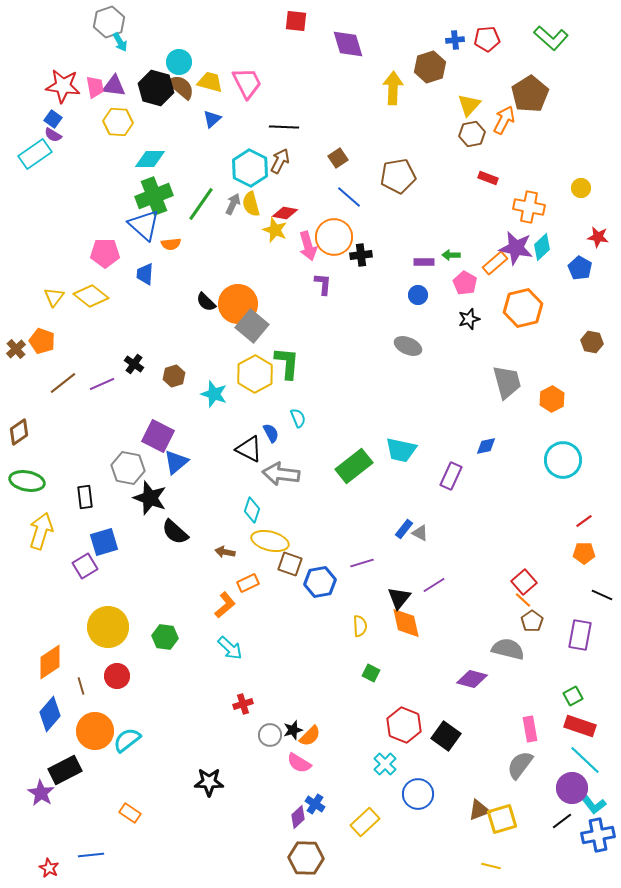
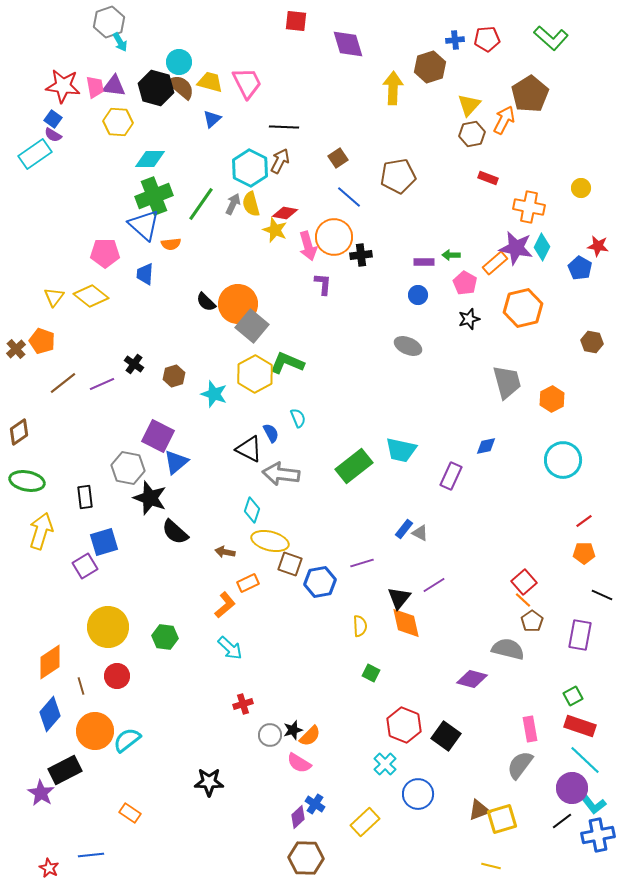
red star at (598, 237): moved 9 px down
cyan diamond at (542, 247): rotated 20 degrees counterclockwise
green L-shape at (287, 363): rotated 72 degrees counterclockwise
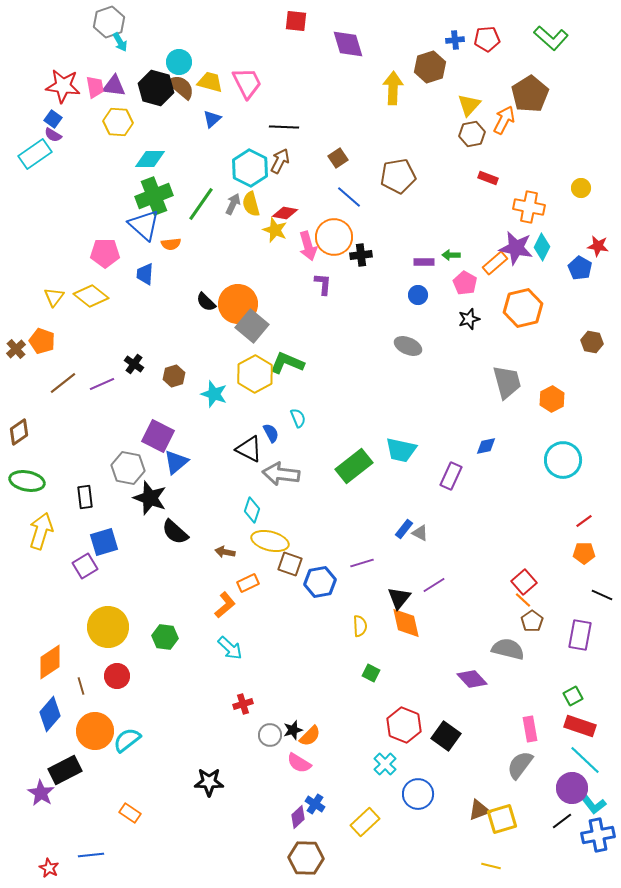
purple diamond at (472, 679): rotated 32 degrees clockwise
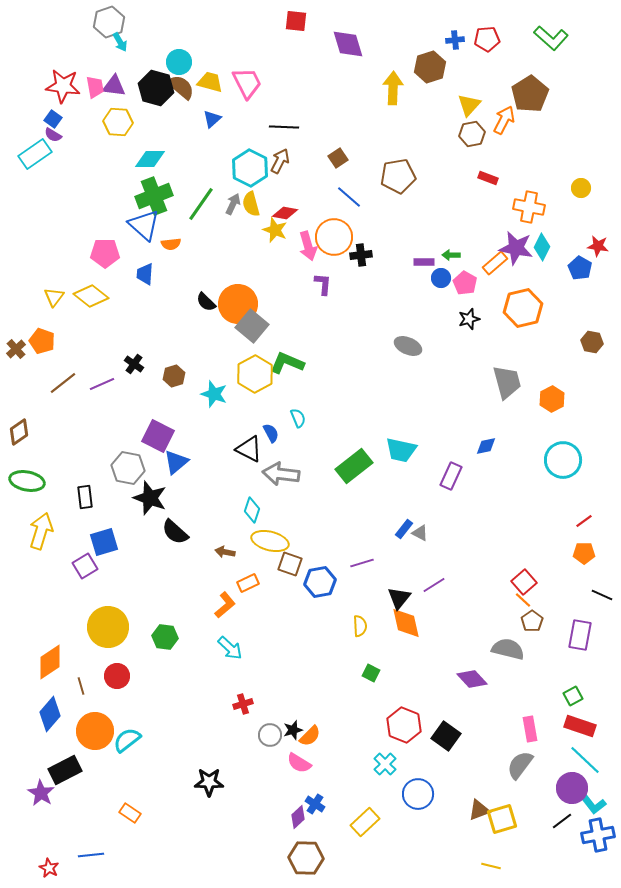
blue circle at (418, 295): moved 23 px right, 17 px up
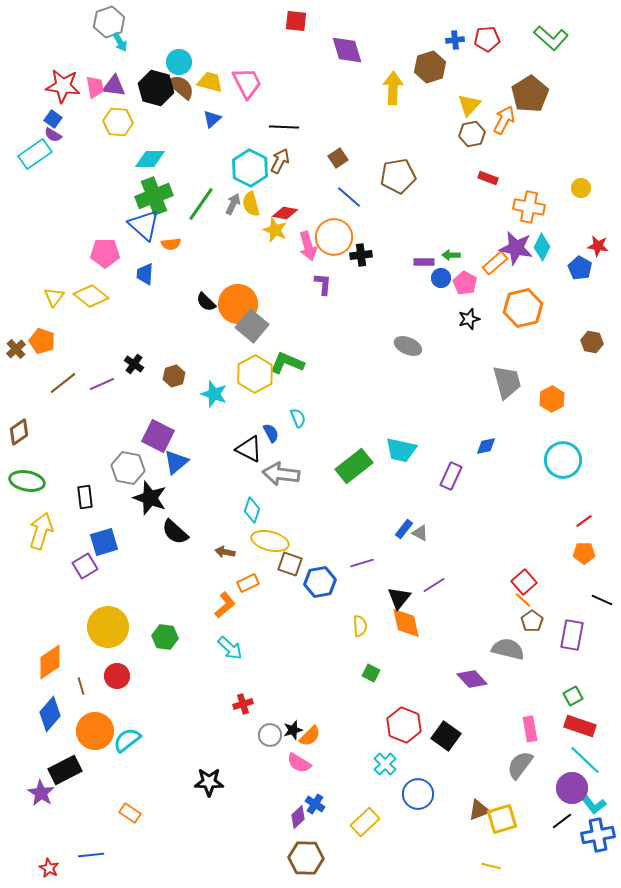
purple diamond at (348, 44): moved 1 px left, 6 px down
black line at (602, 595): moved 5 px down
purple rectangle at (580, 635): moved 8 px left
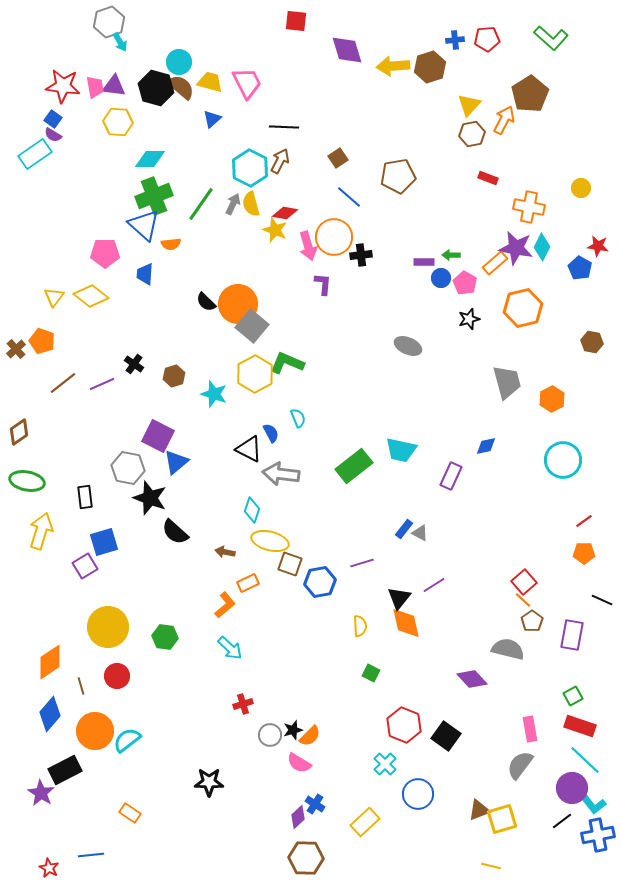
yellow arrow at (393, 88): moved 22 px up; rotated 96 degrees counterclockwise
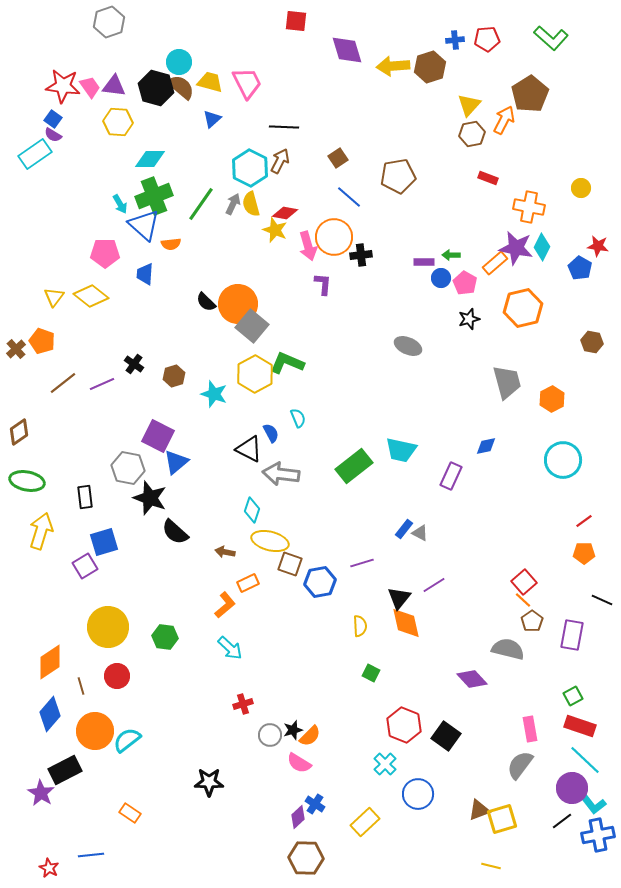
cyan arrow at (120, 42): moved 162 px down
pink trapezoid at (95, 87): moved 5 px left; rotated 25 degrees counterclockwise
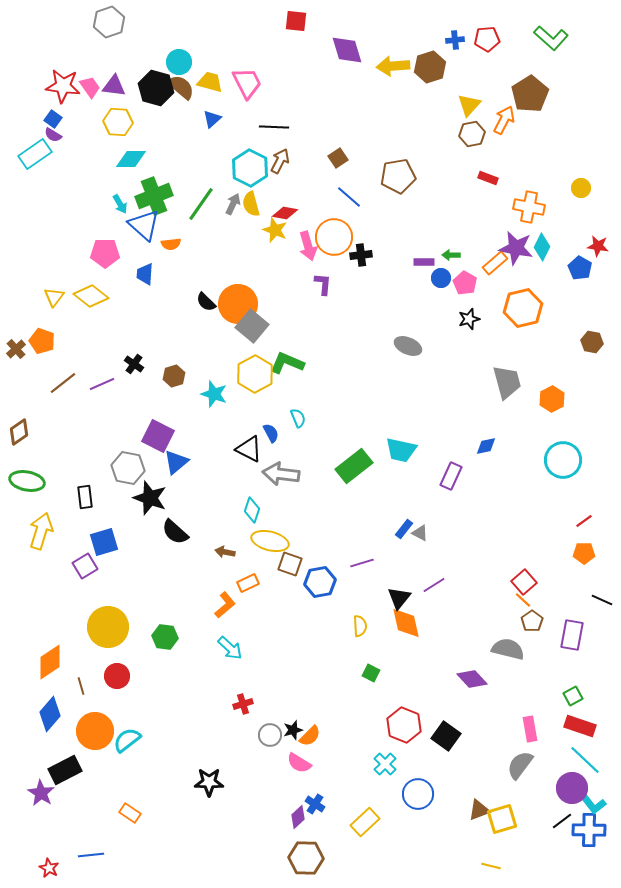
black line at (284, 127): moved 10 px left
cyan diamond at (150, 159): moved 19 px left
blue cross at (598, 835): moved 9 px left, 5 px up; rotated 12 degrees clockwise
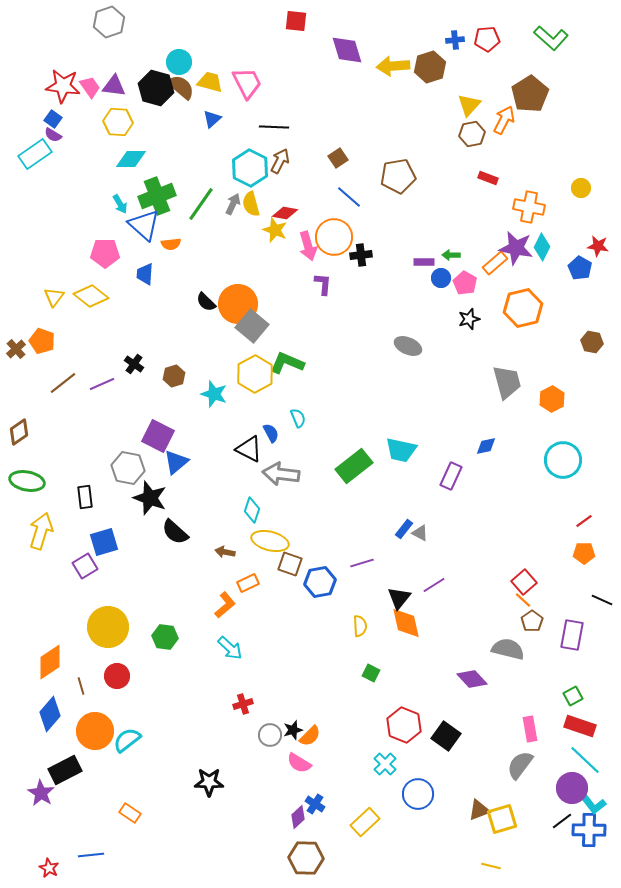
green cross at (154, 196): moved 3 px right
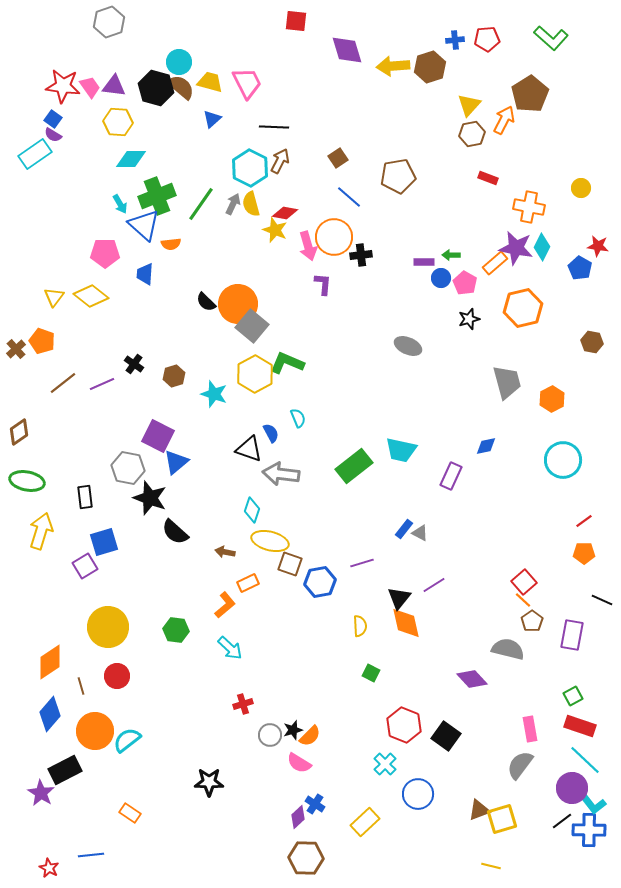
black triangle at (249, 449): rotated 8 degrees counterclockwise
green hexagon at (165, 637): moved 11 px right, 7 px up
